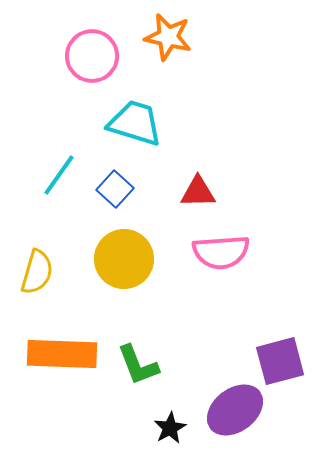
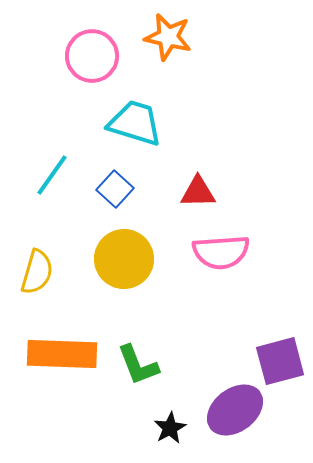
cyan line: moved 7 px left
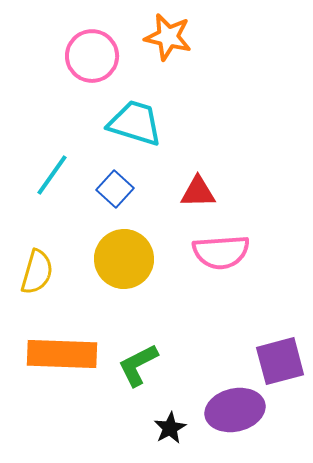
green L-shape: rotated 84 degrees clockwise
purple ellipse: rotated 24 degrees clockwise
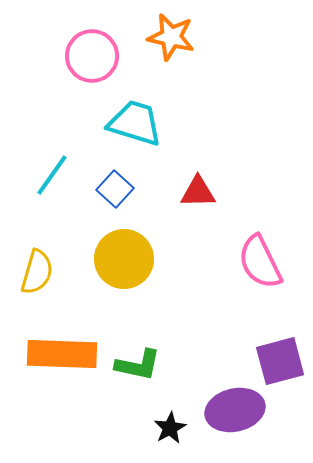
orange star: moved 3 px right
pink semicircle: moved 39 px right, 10 px down; rotated 68 degrees clockwise
green L-shape: rotated 141 degrees counterclockwise
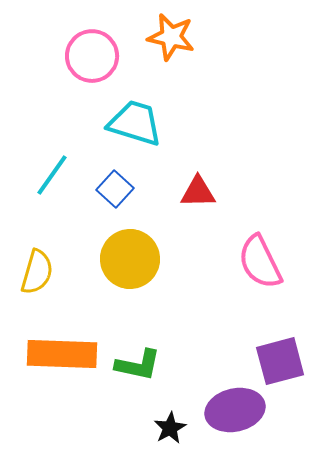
yellow circle: moved 6 px right
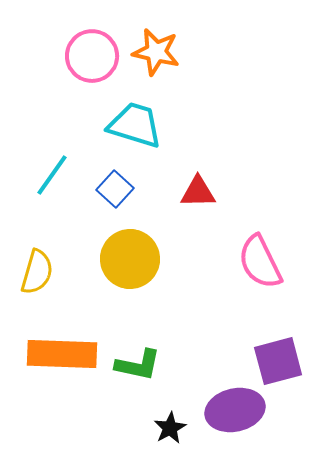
orange star: moved 15 px left, 15 px down
cyan trapezoid: moved 2 px down
purple square: moved 2 px left
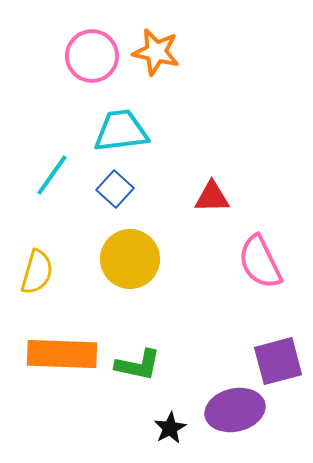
cyan trapezoid: moved 14 px left, 6 px down; rotated 24 degrees counterclockwise
red triangle: moved 14 px right, 5 px down
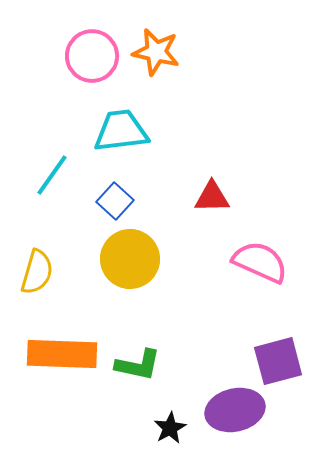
blue square: moved 12 px down
pink semicircle: rotated 140 degrees clockwise
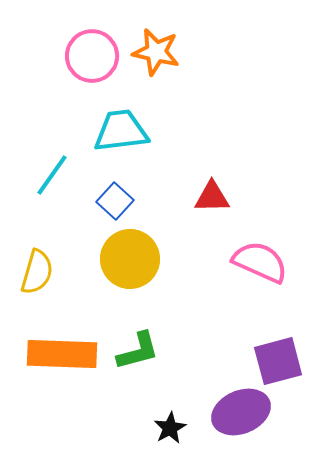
green L-shape: moved 14 px up; rotated 27 degrees counterclockwise
purple ellipse: moved 6 px right, 2 px down; rotated 10 degrees counterclockwise
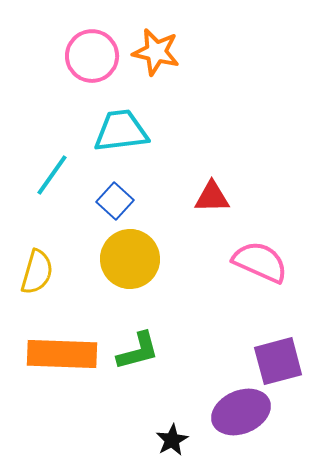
black star: moved 2 px right, 12 px down
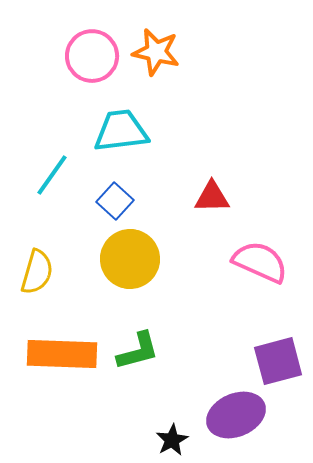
purple ellipse: moved 5 px left, 3 px down
